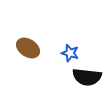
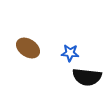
blue star: rotated 12 degrees counterclockwise
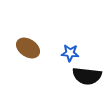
black semicircle: moved 1 px up
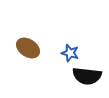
blue star: rotated 12 degrees clockwise
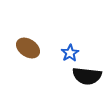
blue star: rotated 24 degrees clockwise
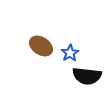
brown ellipse: moved 13 px right, 2 px up
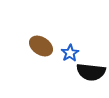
black semicircle: moved 4 px right, 4 px up
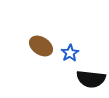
black semicircle: moved 7 px down
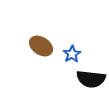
blue star: moved 2 px right, 1 px down
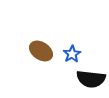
brown ellipse: moved 5 px down
